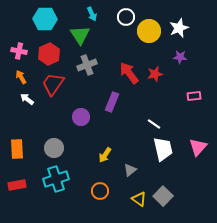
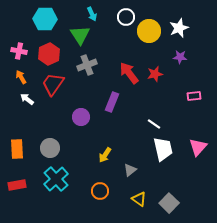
gray circle: moved 4 px left
cyan cross: rotated 25 degrees counterclockwise
gray square: moved 6 px right, 7 px down
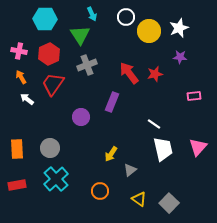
yellow arrow: moved 6 px right, 1 px up
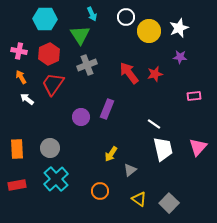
purple rectangle: moved 5 px left, 7 px down
